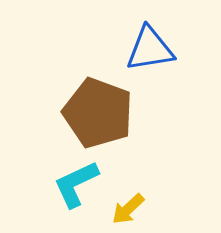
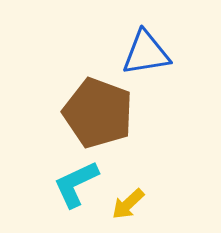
blue triangle: moved 4 px left, 4 px down
yellow arrow: moved 5 px up
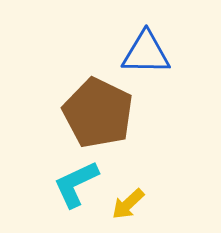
blue triangle: rotated 10 degrees clockwise
brown pentagon: rotated 6 degrees clockwise
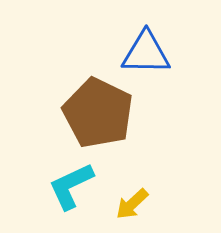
cyan L-shape: moved 5 px left, 2 px down
yellow arrow: moved 4 px right
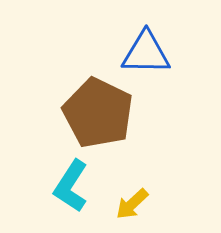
cyan L-shape: rotated 32 degrees counterclockwise
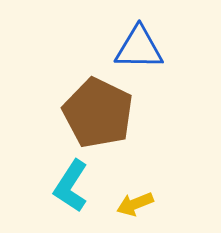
blue triangle: moved 7 px left, 5 px up
yellow arrow: moved 3 px right; rotated 21 degrees clockwise
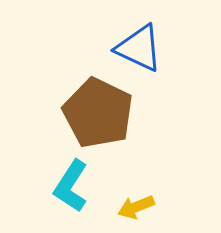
blue triangle: rotated 24 degrees clockwise
yellow arrow: moved 1 px right, 3 px down
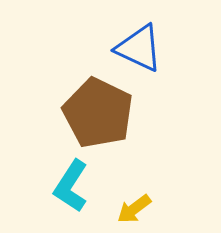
yellow arrow: moved 2 px left, 2 px down; rotated 15 degrees counterclockwise
